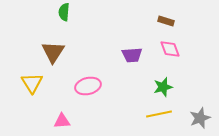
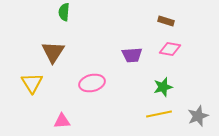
pink diamond: rotated 60 degrees counterclockwise
pink ellipse: moved 4 px right, 3 px up
gray star: moved 2 px left, 2 px up
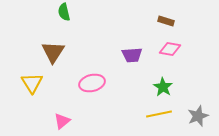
green semicircle: rotated 18 degrees counterclockwise
green star: rotated 24 degrees counterclockwise
pink triangle: rotated 36 degrees counterclockwise
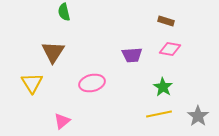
gray star: rotated 15 degrees counterclockwise
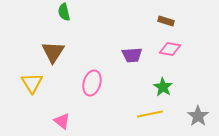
pink ellipse: rotated 60 degrees counterclockwise
yellow line: moved 9 px left
pink triangle: rotated 42 degrees counterclockwise
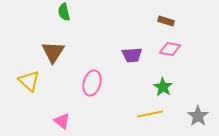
yellow triangle: moved 3 px left, 2 px up; rotated 15 degrees counterclockwise
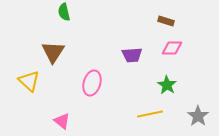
pink diamond: moved 2 px right, 1 px up; rotated 10 degrees counterclockwise
green star: moved 4 px right, 2 px up
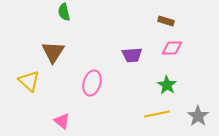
yellow line: moved 7 px right
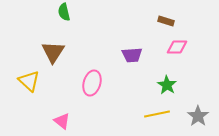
pink diamond: moved 5 px right, 1 px up
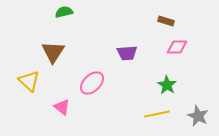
green semicircle: rotated 90 degrees clockwise
purple trapezoid: moved 5 px left, 2 px up
pink ellipse: rotated 30 degrees clockwise
gray star: rotated 10 degrees counterclockwise
pink triangle: moved 14 px up
